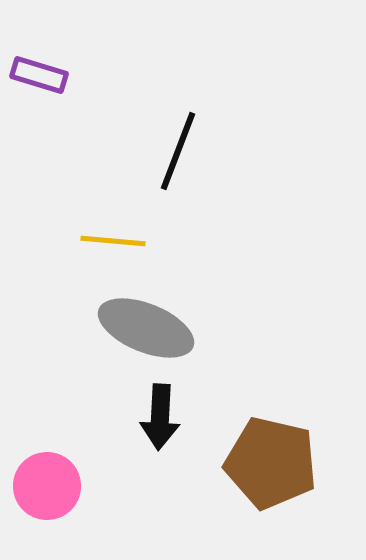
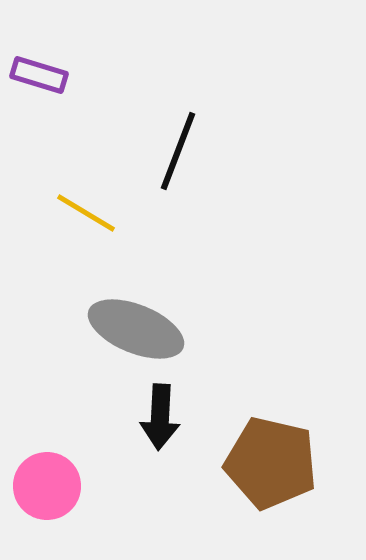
yellow line: moved 27 px left, 28 px up; rotated 26 degrees clockwise
gray ellipse: moved 10 px left, 1 px down
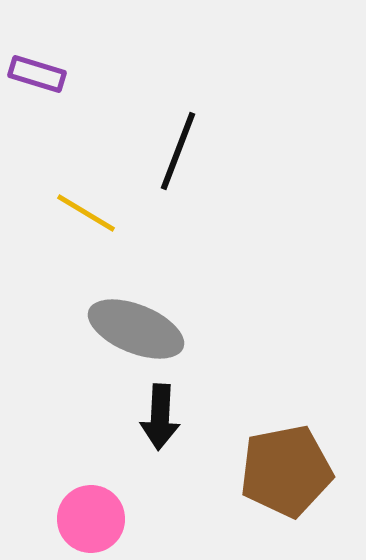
purple rectangle: moved 2 px left, 1 px up
brown pentagon: moved 15 px right, 8 px down; rotated 24 degrees counterclockwise
pink circle: moved 44 px right, 33 px down
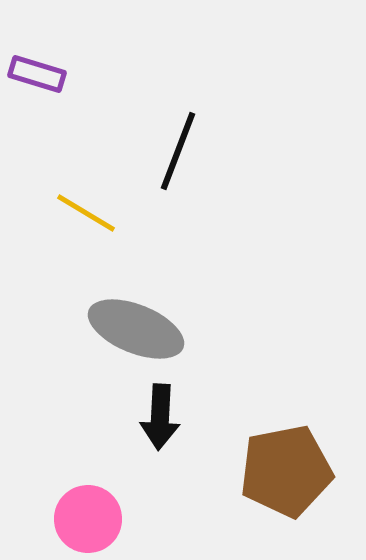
pink circle: moved 3 px left
